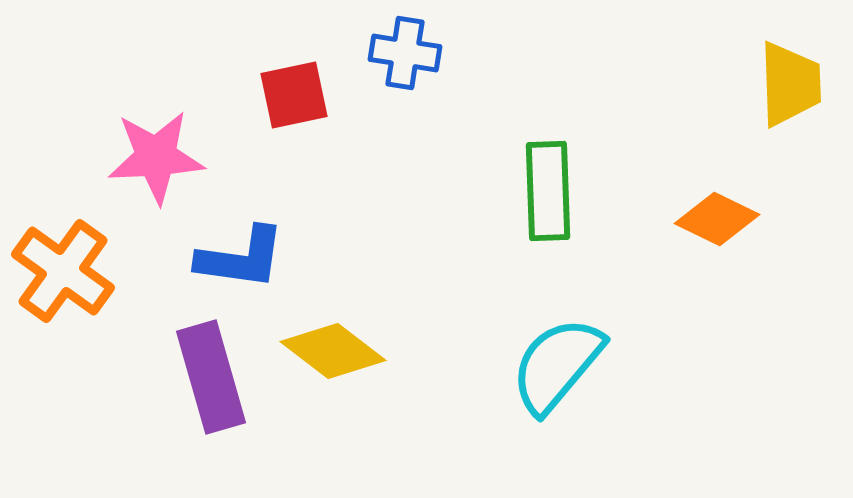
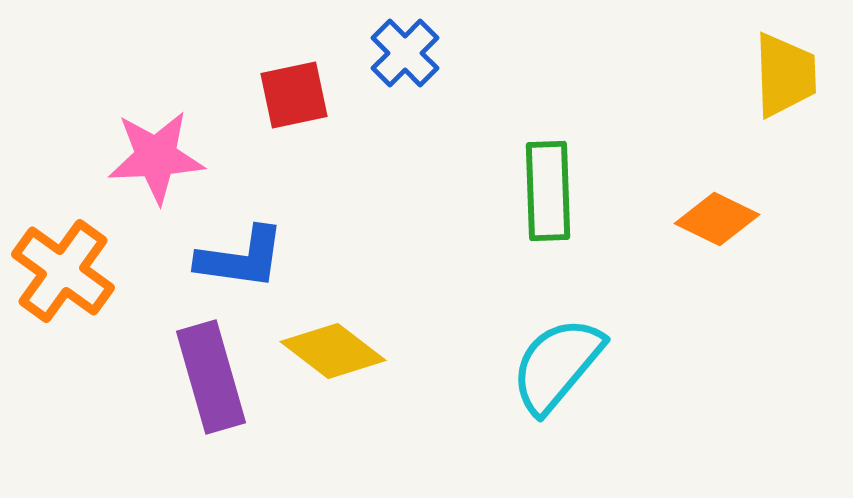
blue cross: rotated 36 degrees clockwise
yellow trapezoid: moved 5 px left, 9 px up
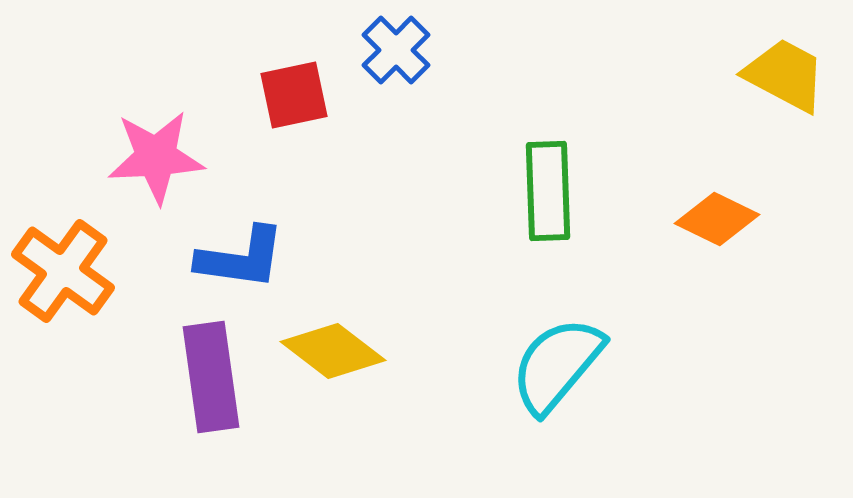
blue cross: moved 9 px left, 3 px up
yellow trapezoid: rotated 60 degrees counterclockwise
purple rectangle: rotated 8 degrees clockwise
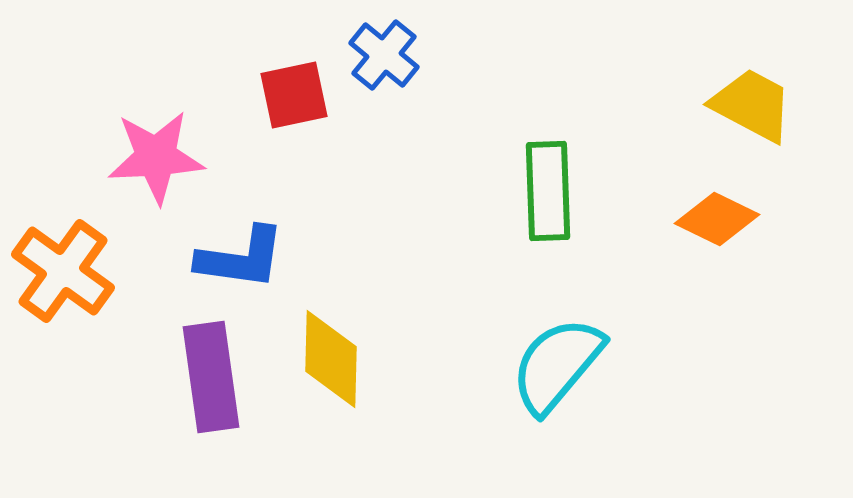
blue cross: moved 12 px left, 5 px down; rotated 6 degrees counterclockwise
yellow trapezoid: moved 33 px left, 30 px down
yellow diamond: moved 2 px left, 8 px down; rotated 54 degrees clockwise
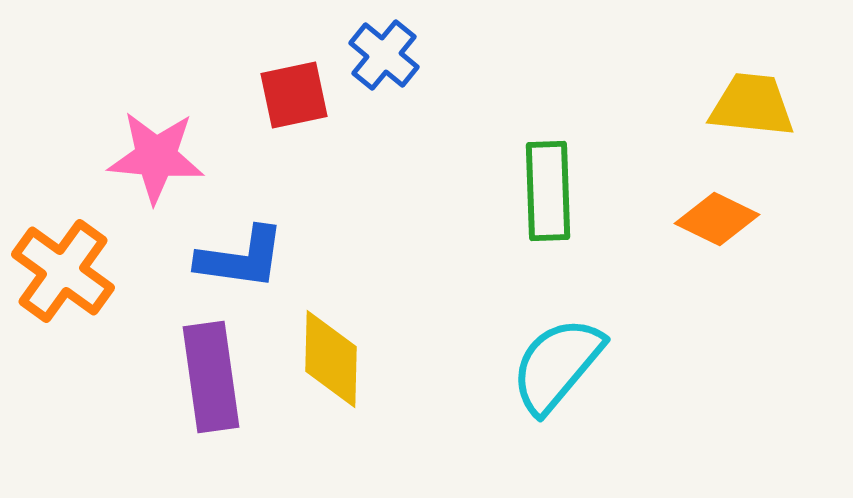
yellow trapezoid: rotated 22 degrees counterclockwise
pink star: rotated 8 degrees clockwise
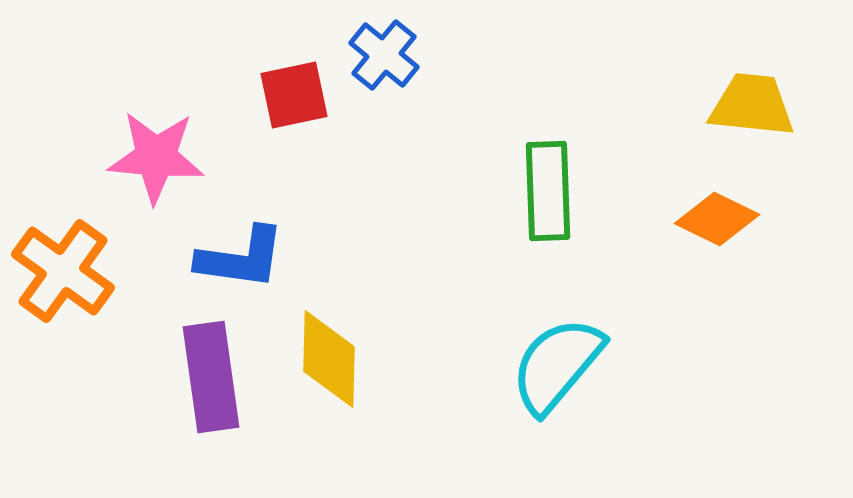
yellow diamond: moved 2 px left
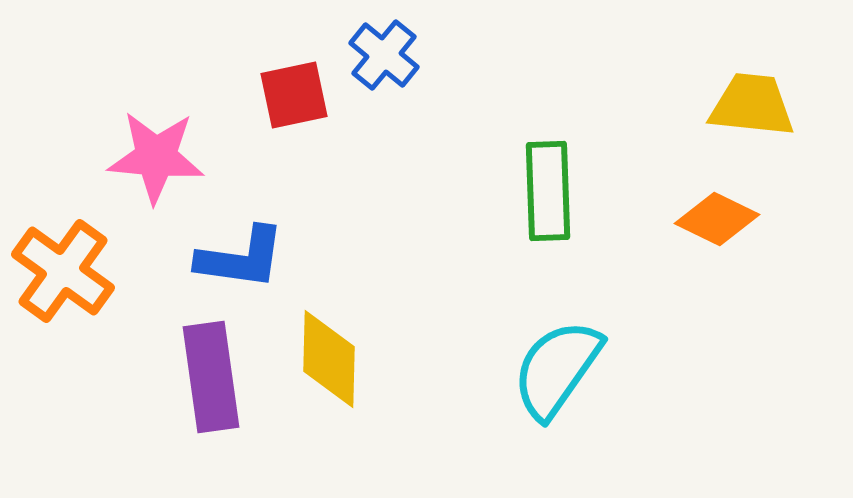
cyan semicircle: moved 4 px down; rotated 5 degrees counterclockwise
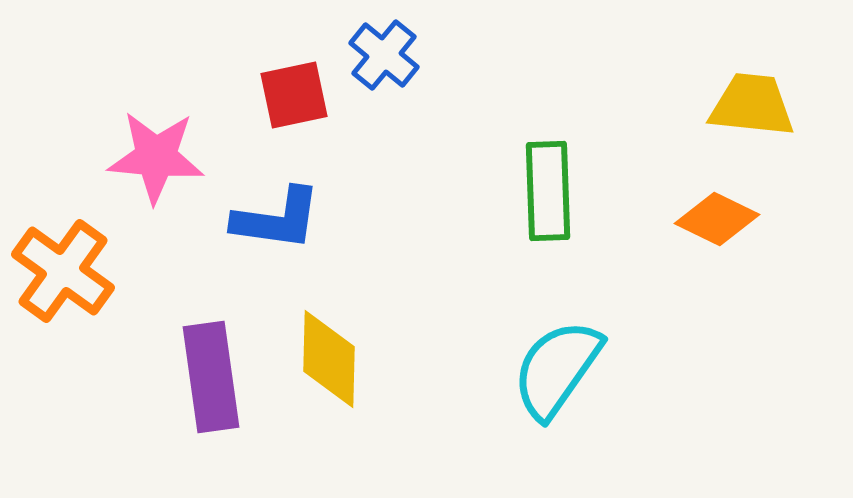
blue L-shape: moved 36 px right, 39 px up
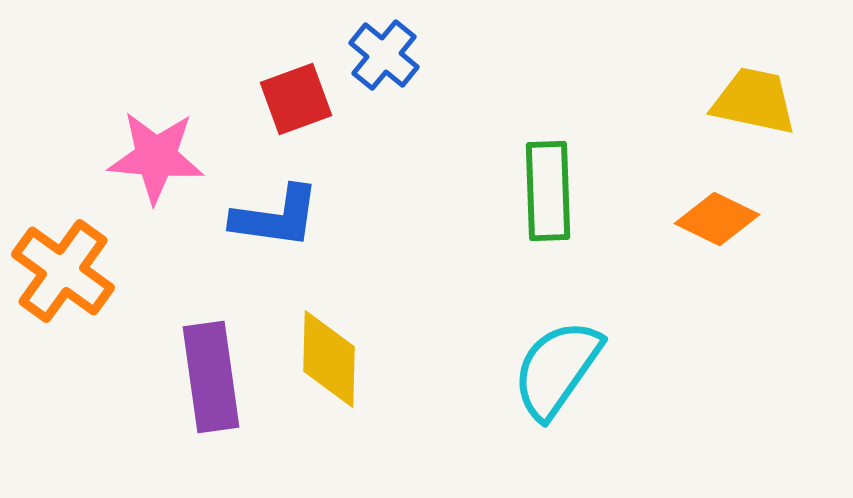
red square: moved 2 px right, 4 px down; rotated 8 degrees counterclockwise
yellow trapezoid: moved 2 px right, 4 px up; rotated 6 degrees clockwise
blue L-shape: moved 1 px left, 2 px up
